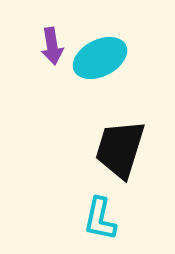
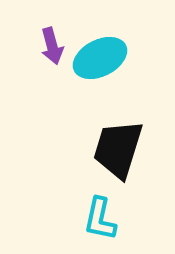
purple arrow: rotated 6 degrees counterclockwise
black trapezoid: moved 2 px left
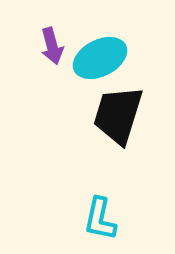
black trapezoid: moved 34 px up
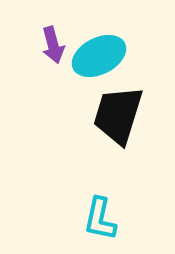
purple arrow: moved 1 px right, 1 px up
cyan ellipse: moved 1 px left, 2 px up
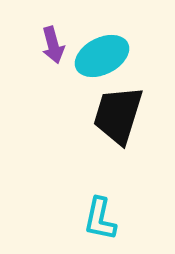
cyan ellipse: moved 3 px right
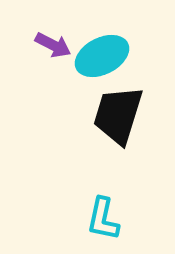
purple arrow: rotated 48 degrees counterclockwise
cyan L-shape: moved 3 px right
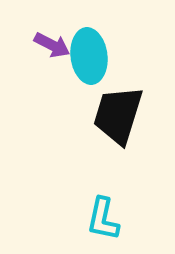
purple arrow: moved 1 px left
cyan ellipse: moved 13 px left; rotated 70 degrees counterclockwise
